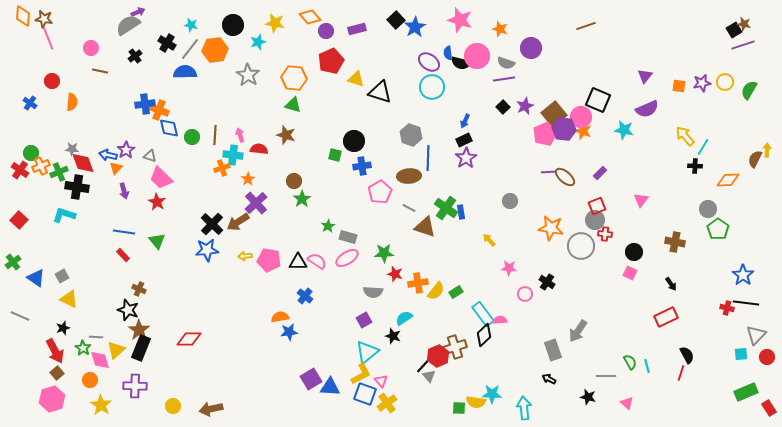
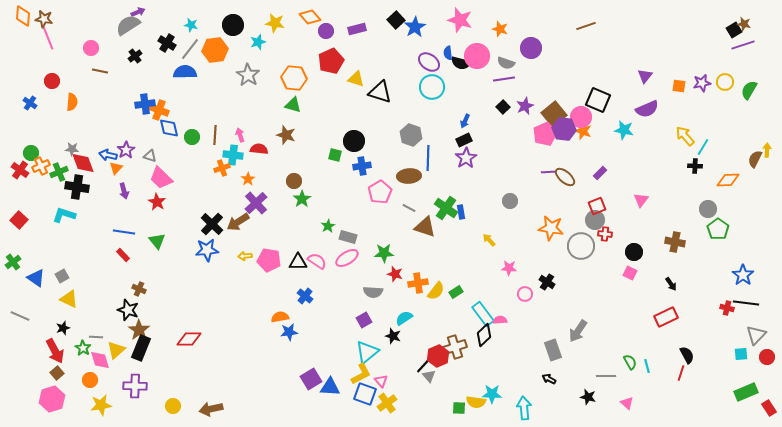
yellow star at (101, 405): rotated 30 degrees clockwise
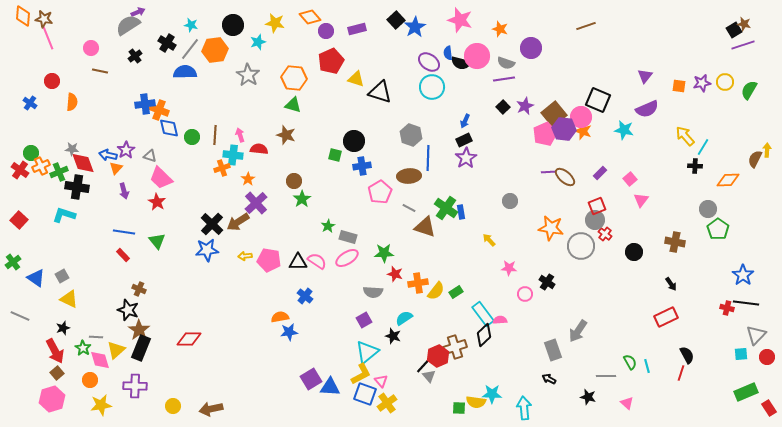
red cross at (605, 234): rotated 32 degrees clockwise
pink square at (630, 273): moved 94 px up; rotated 24 degrees clockwise
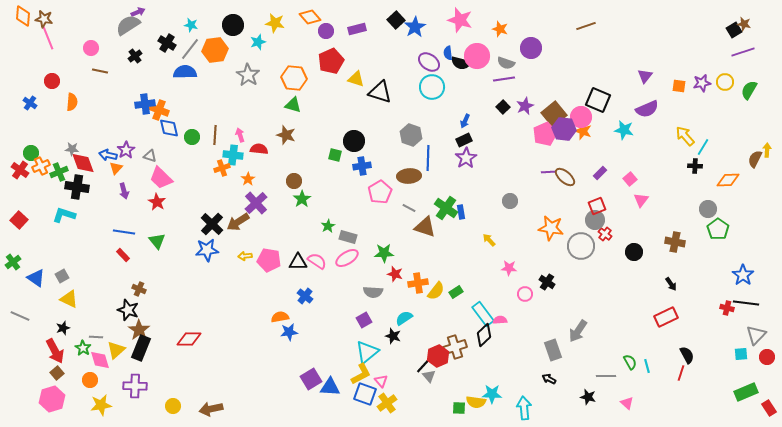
purple line at (743, 45): moved 7 px down
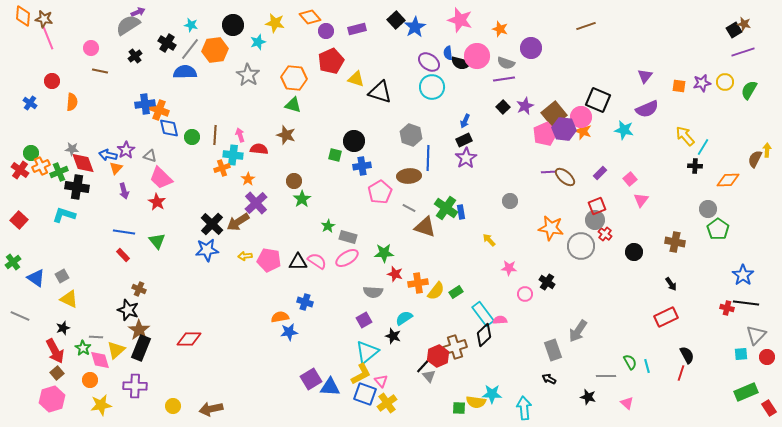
blue cross at (305, 296): moved 6 px down; rotated 21 degrees counterclockwise
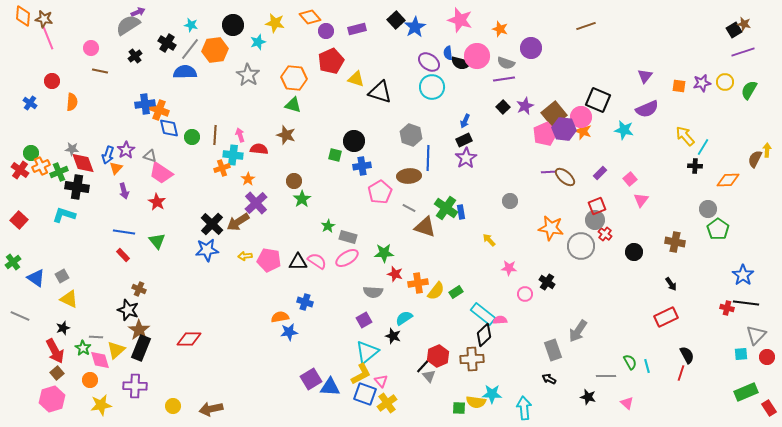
blue arrow at (108, 155): rotated 84 degrees counterclockwise
pink trapezoid at (161, 178): moved 5 px up; rotated 10 degrees counterclockwise
cyan rectangle at (483, 314): rotated 15 degrees counterclockwise
brown cross at (455, 347): moved 17 px right, 12 px down; rotated 15 degrees clockwise
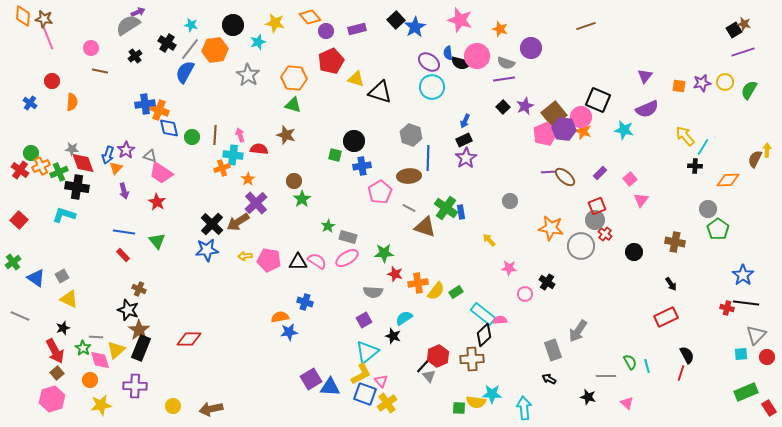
blue semicircle at (185, 72): rotated 60 degrees counterclockwise
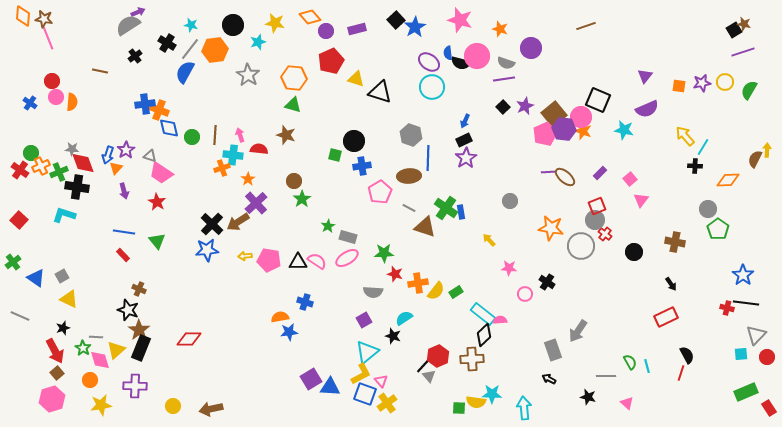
pink circle at (91, 48): moved 35 px left, 49 px down
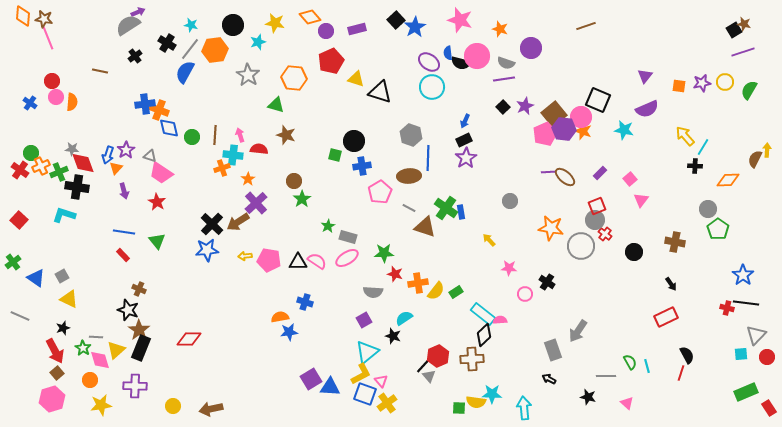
green triangle at (293, 105): moved 17 px left
